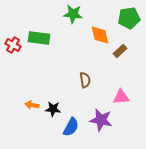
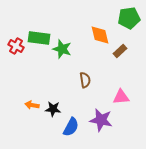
green star: moved 11 px left, 35 px down; rotated 12 degrees clockwise
red cross: moved 3 px right, 1 px down
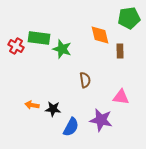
brown rectangle: rotated 48 degrees counterclockwise
pink triangle: rotated 12 degrees clockwise
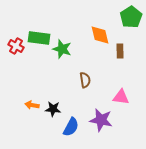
green pentagon: moved 2 px right, 1 px up; rotated 25 degrees counterclockwise
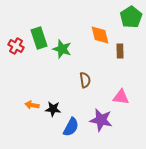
green rectangle: rotated 65 degrees clockwise
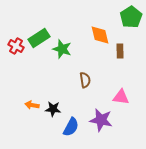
green rectangle: rotated 75 degrees clockwise
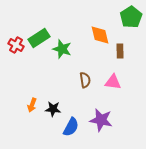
red cross: moved 1 px up
pink triangle: moved 8 px left, 15 px up
orange arrow: rotated 80 degrees counterclockwise
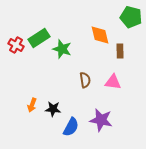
green pentagon: rotated 25 degrees counterclockwise
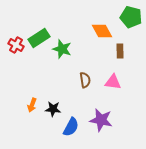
orange diamond: moved 2 px right, 4 px up; rotated 15 degrees counterclockwise
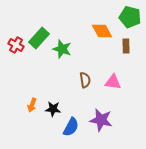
green pentagon: moved 1 px left
green rectangle: rotated 15 degrees counterclockwise
brown rectangle: moved 6 px right, 5 px up
